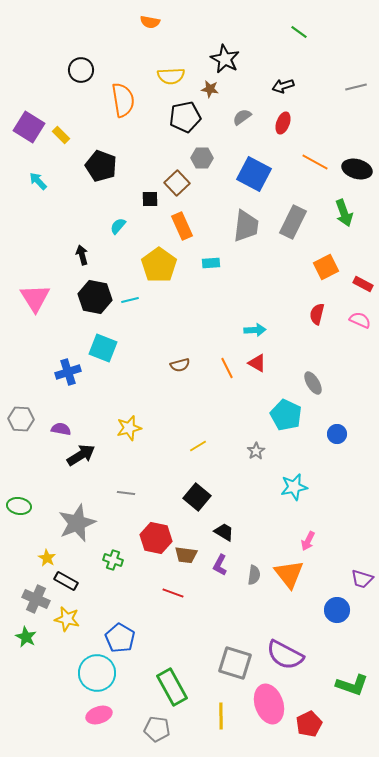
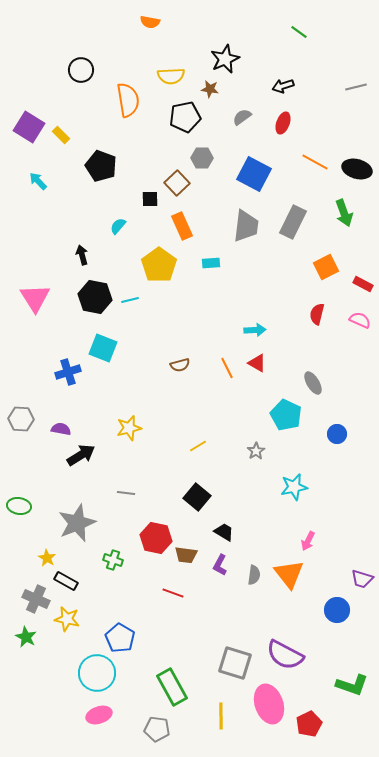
black star at (225, 59): rotated 20 degrees clockwise
orange semicircle at (123, 100): moved 5 px right
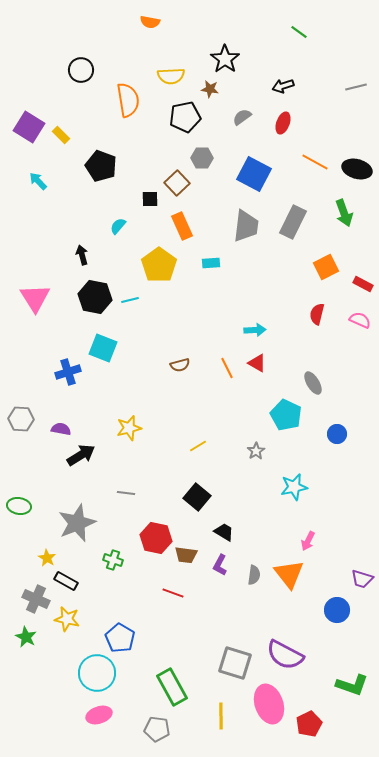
black star at (225, 59): rotated 12 degrees counterclockwise
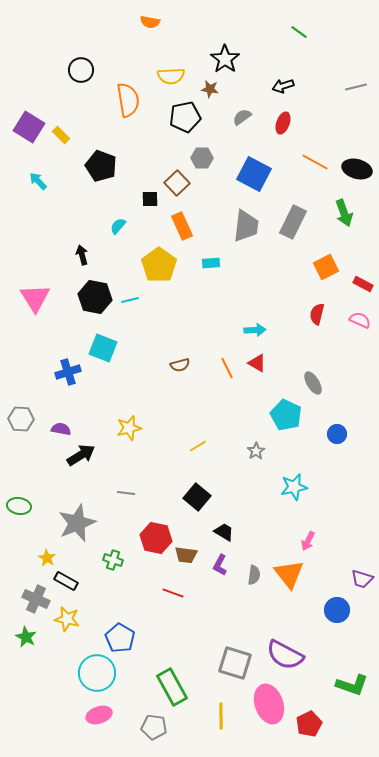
gray pentagon at (157, 729): moved 3 px left, 2 px up
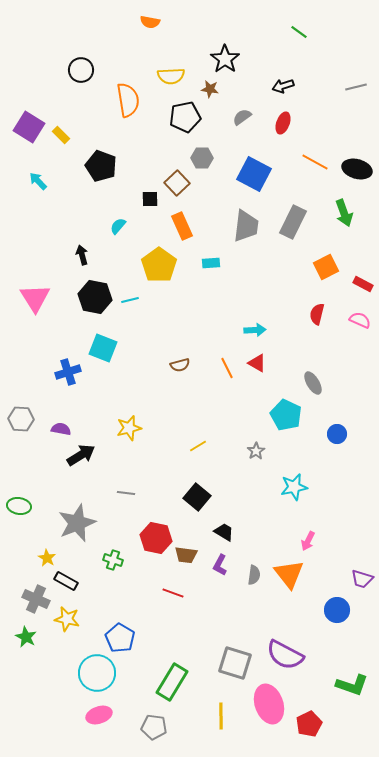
green rectangle at (172, 687): moved 5 px up; rotated 60 degrees clockwise
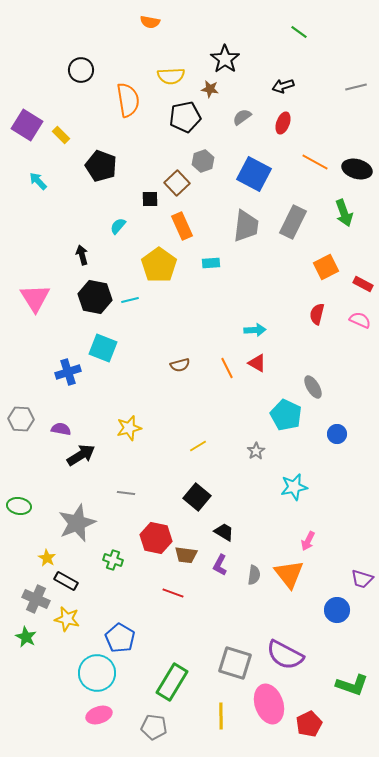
purple square at (29, 127): moved 2 px left, 2 px up
gray hexagon at (202, 158): moved 1 px right, 3 px down; rotated 20 degrees counterclockwise
gray ellipse at (313, 383): moved 4 px down
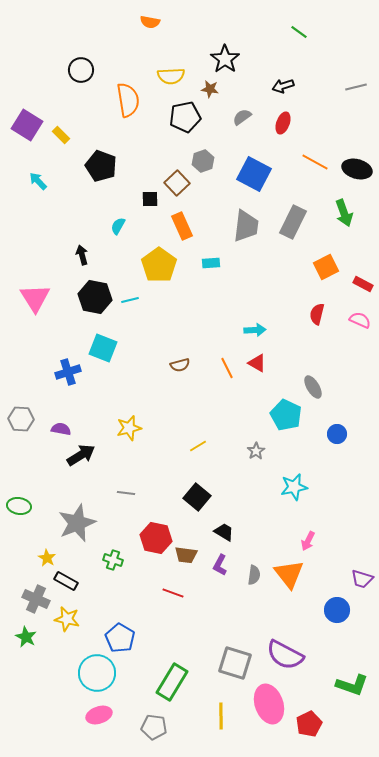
cyan semicircle at (118, 226): rotated 12 degrees counterclockwise
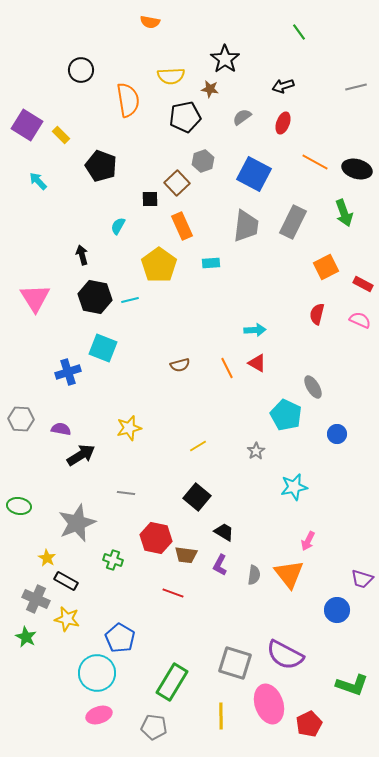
green line at (299, 32): rotated 18 degrees clockwise
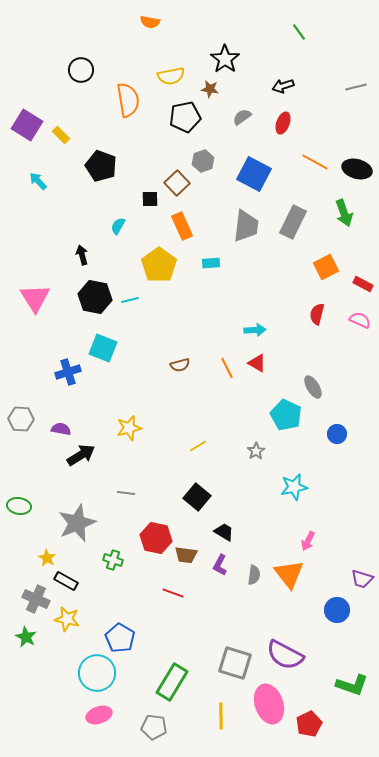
yellow semicircle at (171, 76): rotated 8 degrees counterclockwise
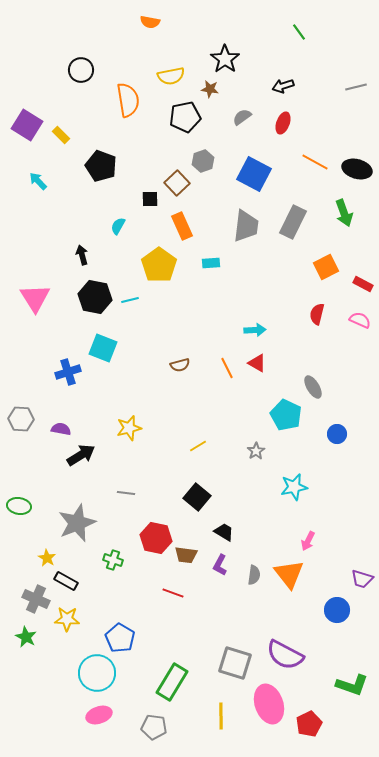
yellow star at (67, 619): rotated 10 degrees counterclockwise
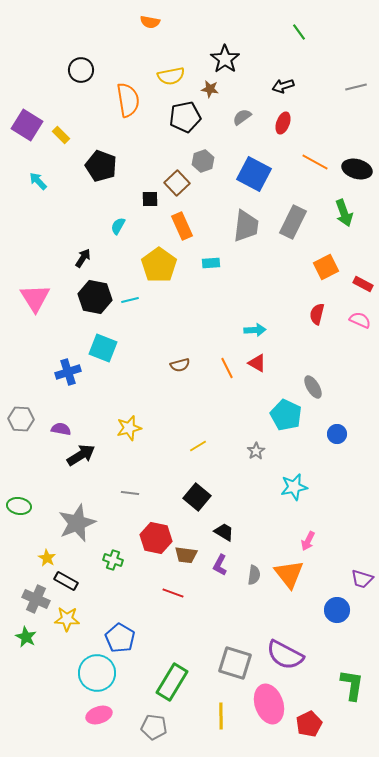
black arrow at (82, 255): moved 1 px right, 3 px down; rotated 48 degrees clockwise
gray line at (126, 493): moved 4 px right
green L-shape at (352, 685): rotated 100 degrees counterclockwise
